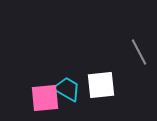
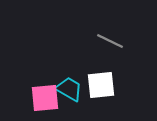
gray line: moved 29 px left, 11 px up; rotated 36 degrees counterclockwise
cyan trapezoid: moved 2 px right
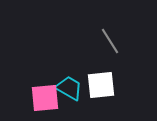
gray line: rotated 32 degrees clockwise
cyan trapezoid: moved 1 px up
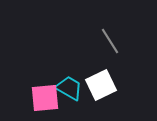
white square: rotated 20 degrees counterclockwise
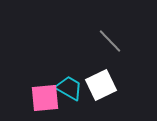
gray line: rotated 12 degrees counterclockwise
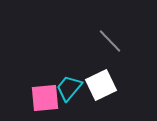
cyan trapezoid: rotated 80 degrees counterclockwise
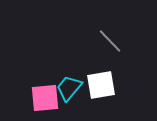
white square: rotated 16 degrees clockwise
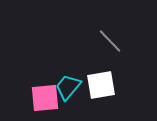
cyan trapezoid: moved 1 px left, 1 px up
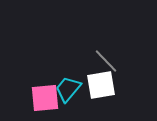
gray line: moved 4 px left, 20 px down
cyan trapezoid: moved 2 px down
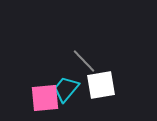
gray line: moved 22 px left
cyan trapezoid: moved 2 px left
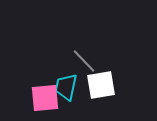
cyan trapezoid: moved 2 px up; rotated 28 degrees counterclockwise
